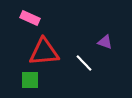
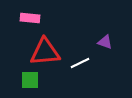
pink rectangle: rotated 18 degrees counterclockwise
red triangle: moved 1 px right
white line: moved 4 px left; rotated 72 degrees counterclockwise
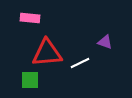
red triangle: moved 2 px right, 1 px down
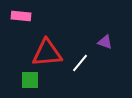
pink rectangle: moved 9 px left, 2 px up
white line: rotated 24 degrees counterclockwise
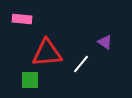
pink rectangle: moved 1 px right, 3 px down
purple triangle: rotated 14 degrees clockwise
white line: moved 1 px right, 1 px down
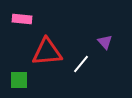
purple triangle: rotated 14 degrees clockwise
red triangle: moved 1 px up
green square: moved 11 px left
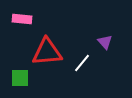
white line: moved 1 px right, 1 px up
green square: moved 1 px right, 2 px up
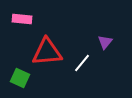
purple triangle: rotated 21 degrees clockwise
green square: rotated 24 degrees clockwise
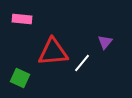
red triangle: moved 6 px right
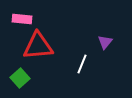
red triangle: moved 15 px left, 6 px up
white line: moved 1 px down; rotated 18 degrees counterclockwise
green square: rotated 24 degrees clockwise
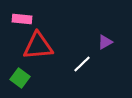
purple triangle: rotated 21 degrees clockwise
white line: rotated 24 degrees clockwise
green square: rotated 12 degrees counterclockwise
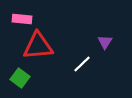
purple triangle: rotated 28 degrees counterclockwise
